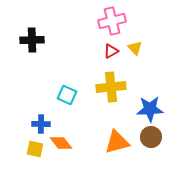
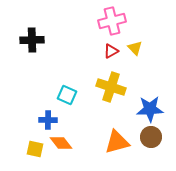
yellow cross: rotated 24 degrees clockwise
blue cross: moved 7 px right, 4 px up
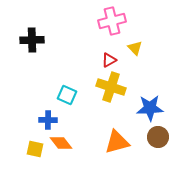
red triangle: moved 2 px left, 9 px down
blue star: moved 1 px up
brown circle: moved 7 px right
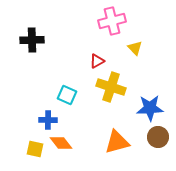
red triangle: moved 12 px left, 1 px down
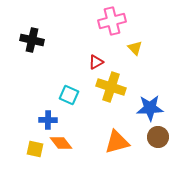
black cross: rotated 15 degrees clockwise
red triangle: moved 1 px left, 1 px down
cyan square: moved 2 px right
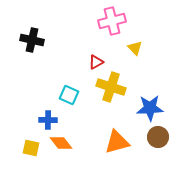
yellow square: moved 4 px left, 1 px up
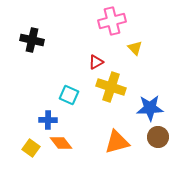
yellow square: rotated 24 degrees clockwise
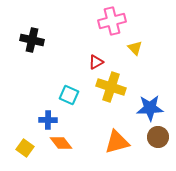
yellow square: moved 6 px left
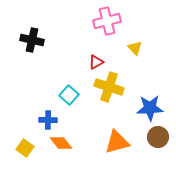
pink cross: moved 5 px left
yellow cross: moved 2 px left
cyan square: rotated 18 degrees clockwise
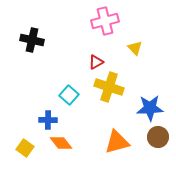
pink cross: moved 2 px left
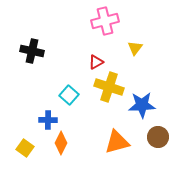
black cross: moved 11 px down
yellow triangle: rotated 21 degrees clockwise
blue star: moved 8 px left, 3 px up
orange diamond: rotated 65 degrees clockwise
